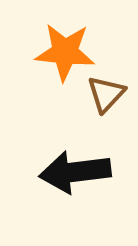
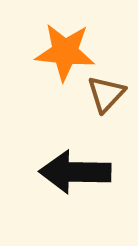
black arrow: rotated 8 degrees clockwise
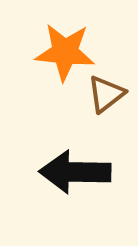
brown triangle: rotated 9 degrees clockwise
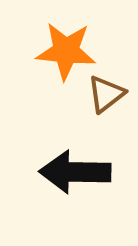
orange star: moved 1 px right, 1 px up
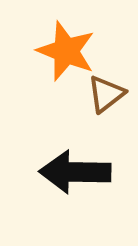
orange star: rotated 16 degrees clockwise
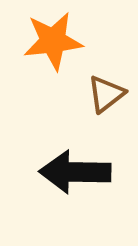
orange star: moved 13 px left, 10 px up; rotated 28 degrees counterclockwise
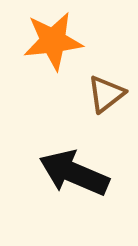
black arrow: moved 1 px left, 1 px down; rotated 22 degrees clockwise
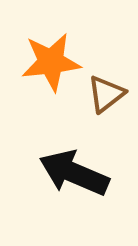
orange star: moved 2 px left, 21 px down
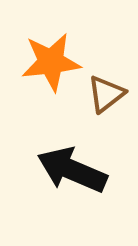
black arrow: moved 2 px left, 3 px up
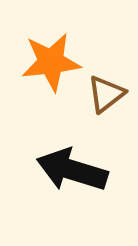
black arrow: rotated 6 degrees counterclockwise
